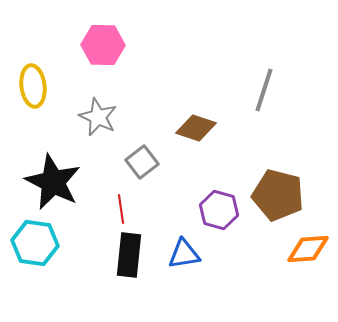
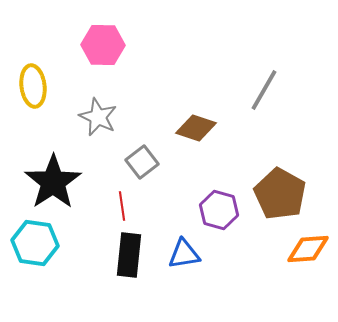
gray line: rotated 12 degrees clockwise
black star: rotated 12 degrees clockwise
brown pentagon: moved 2 px right, 1 px up; rotated 15 degrees clockwise
red line: moved 1 px right, 3 px up
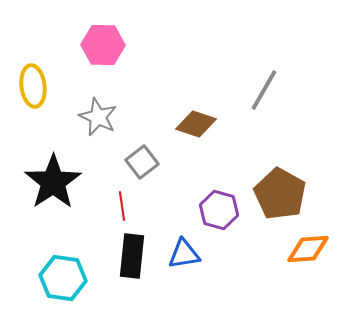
brown diamond: moved 4 px up
cyan hexagon: moved 28 px right, 35 px down
black rectangle: moved 3 px right, 1 px down
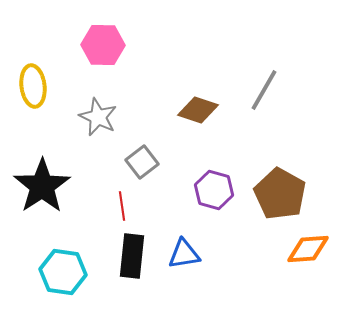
brown diamond: moved 2 px right, 14 px up
black star: moved 11 px left, 4 px down
purple hexagon: moved 5 px left, 20 px up
cyan hexagon: moved 6 px up
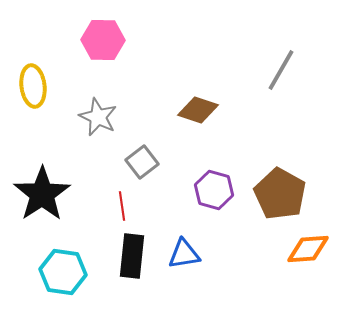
pink hexagon: moved 5 px up
gray line: moved 17 px right, 20 px up
black star: moved 8 px down
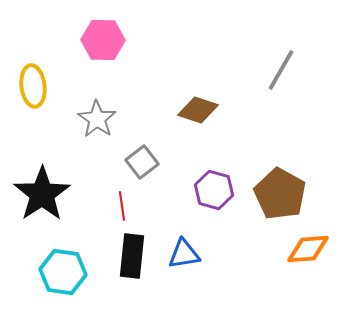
gray star: moved 1 px left, 2 px down; rotated 9 degrees clockwise
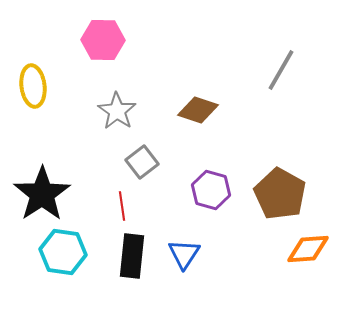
gray star: moved 20 px right, 8 px up
purple hexagon: moved 3 px left
blue triangle: rotated 48 degrees counterclockwise
cyan hexagon: moved 20 px up
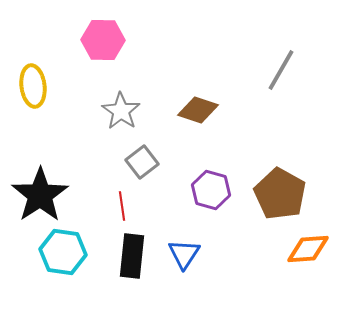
gray star: moved 4 px right
black star: moved 2 px left, 1 px down
